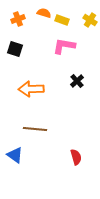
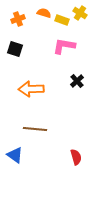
yellow cross: moved 10 px left, 7 px up
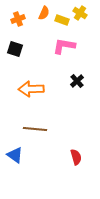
orange semicircle: rotated 96 degrees clockwise
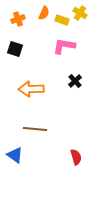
black cross: moved 2 px left
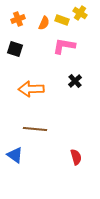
orange semicircle: moved 10 px down
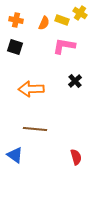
orange cross: moved 2 px left, 1 px down; rotated 32 degrees clockwise
black square: moved 2 px up
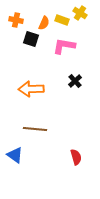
black square: moved 16 px right, 8 px up
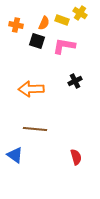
orange cross: moved 5 px down
black square: moved 6 px right, 2 px down
black cross: rotated 16 degrees clockwise
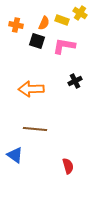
red semicircle: moved 8 px left, 9 px down
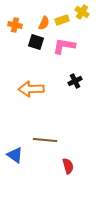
yellow cross: moved 2 px right, 1 px up
yellow rectangle: rotated 40 degrees counterclockwise
orange cross: moved 1 px left
black square: moved 1 px left, 1 px down
brown line: moved 10 px right, 11 px down
